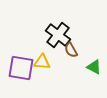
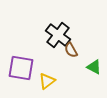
yellow triangle: moved 5 px right, 19 px down; rotated 42 degrees counterclockwise
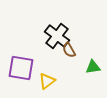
black cross: moved 1 px left, 1 px down
brown semicircle: moved 2 px left
green triangle: moved 1 px left; rotated 35 degrees counterclockwise
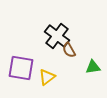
yellow triangle: moved 4 px up
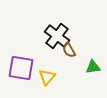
yellow triangle: rotated 12 degrees counterclockwise
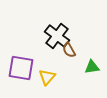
green triangle: moved 1 px left
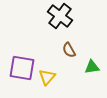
black cross: moved 3 px right, 20 px up
purple square: moved 1 px right
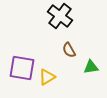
green triangle: moved 1 px left
yellow triangle: rotated 18 degrees clockwise
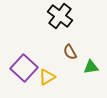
brown semicircle: moved 1 px right, 2 px down
purple square: moved 2 px right; rotated 32 degrees clockwise
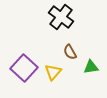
black cross: moved 1 px right, 1 px down
yellow triangle: moved 6 px right, 5 px up; rotated 18 degrees counterclockwise
